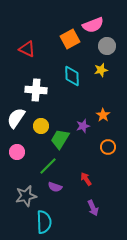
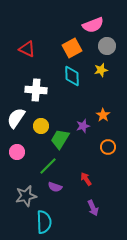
orange square: moved 2 px right, 9 px down
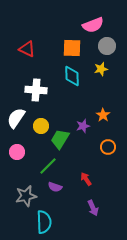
orange square: rotated 30 degrees clockwise
yellow star: moved 1 px up
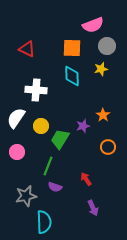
green line: rotated 24 degrees counterclockwise
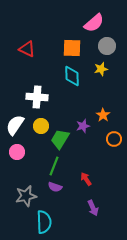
pink semicircle: moved 1 px right, 2 px up; rotated 20 degrees counterclockwise
white cross: moved 1 px right, 7 px down
white semicircle: moved 1 px left, 7 px down
orange circle: moved 6 px right, 8 px up
green line: moved 6 px right
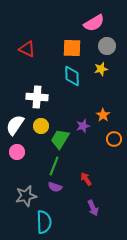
pink semicircle: rotated 10 degrees clockwise
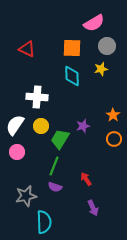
orange star: moved 10 px right
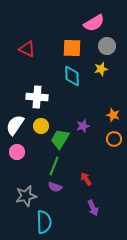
orange star: rotated 16 degrees counterclockwise
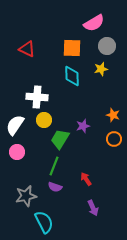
yellow circle: moved 3 px right, 6 px up
cyan semicircle: rotated 25 degrees counterclockwise
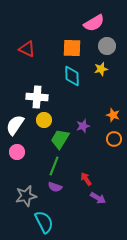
purple arrow: moved 5 px right, 10 px up; rotated 35 degrees counterclockwise
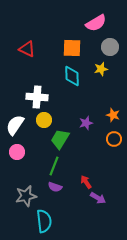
pink semicircle: moved 2 px right
gray circle: moved 3 px right, 1 px down
purple star: moved 3 px right, 3 px up
red arrow: moved 3 px down
cyan semicircle: moved 1 px up; rotated 20 degrees clockwise
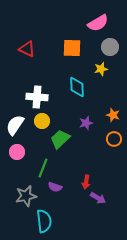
pink semicircle: moved 2 px right
cyan diamond: moved 5 px right, 11 px down
yellow circle: moved 2 px left, 1 px down
green trapezoid: rotated 15 degrees clockwise
green line: moved 11 px left, 2 px down
red arrow: rotated 136 degrees counterclockwise
